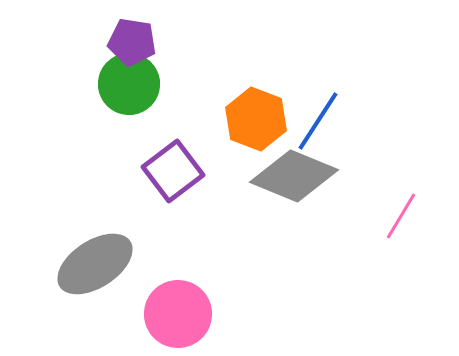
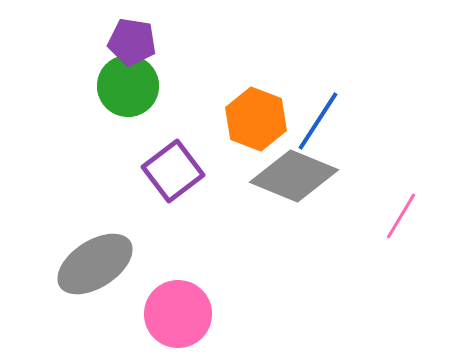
green circle: moved 1 px left, 2 px down
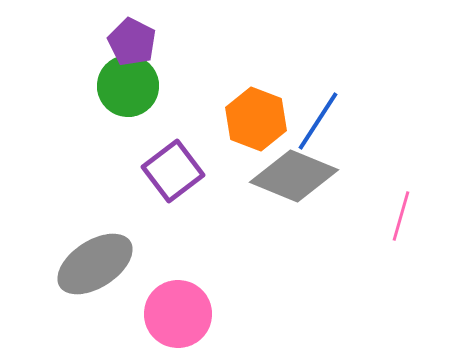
purple pentagon: rotated 18 degrees clockwise
pink line: rotated 15 degrees counterclockwise
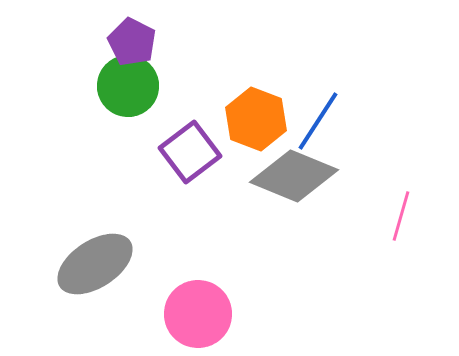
purple square: moved 17 px right, 19 px up
pink circle: moved 20 px right
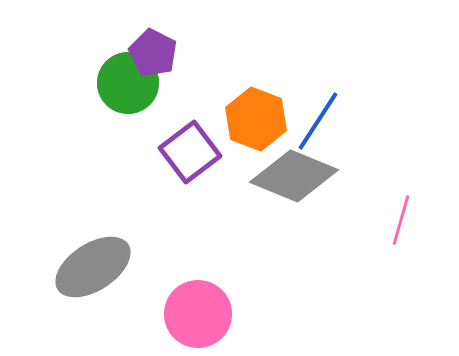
purple pentagon: moved 21 px right, 11 px down
green circle: moved 3 px up
pink line: moved 4 px down
gray ellipse: moved 2 px left, 3 px down
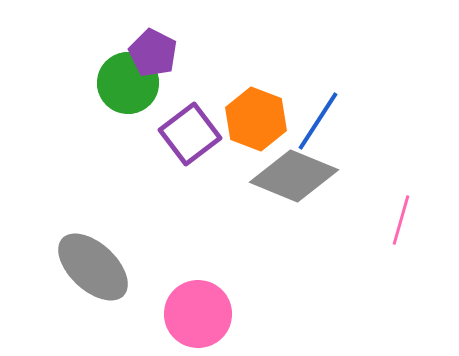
purple square: moved 18 px up
gray ellipse: rotated 76 degrees clockwise
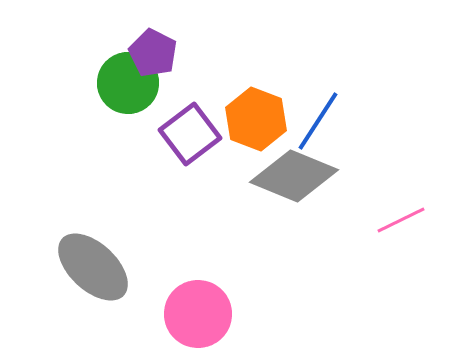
pink line: rotated 48 degrees clockwise
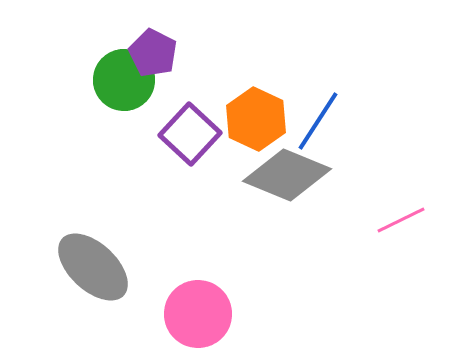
green circle: moved 4 px left, 3 px up
orange hexagon: rotated 4 degrees clockwise
purple square: rotated 10 degrees counterclockwise
gray diamond: moved 7 px left, 1 px up
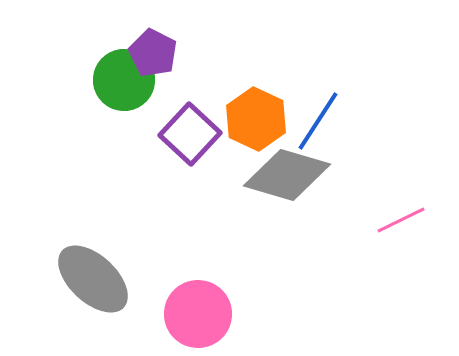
gray diamond: rotated 6 degrees counterclockwise
gray ellipse: moved 12 px down
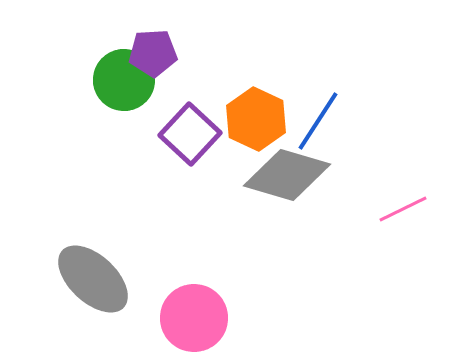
purple pentagon: rotated 30 degrees counterclockwise
pink line: moved 2 px right, 11 px up
pink circle: moved 4 px left, 4 px down
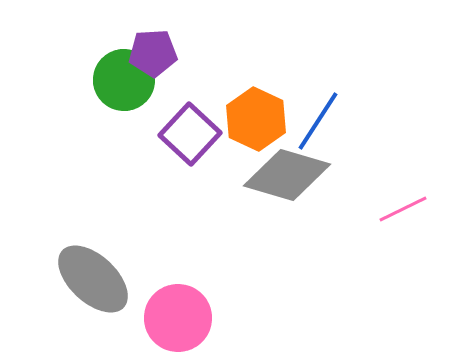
pink circle: moved 16 px left
